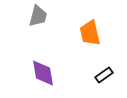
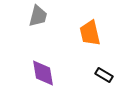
black rectangle: rotated 66 degrees clockwise
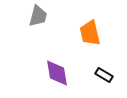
purple diamond: moved 14 px right
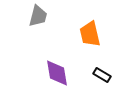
orange trapezoid: moved 1 px down
black rectangle: moved 2 px left
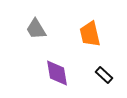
gray trapezoid: moved 2 px left, 13 px down; rotated 135 degrees clockwise
black rectangle: moved 2 px right; rotated 12 degrees clockwise
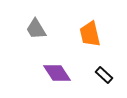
purple diamond: rotated 24 degrees counterclockwise
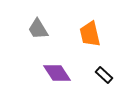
gray trapezoid: moved 2 px right
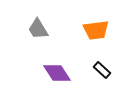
orange trapezoid: moved 6 px right, 4 px up; rotated 84 degrees counterclockwise
black rectangle: moved 2 px left, 5 px up
